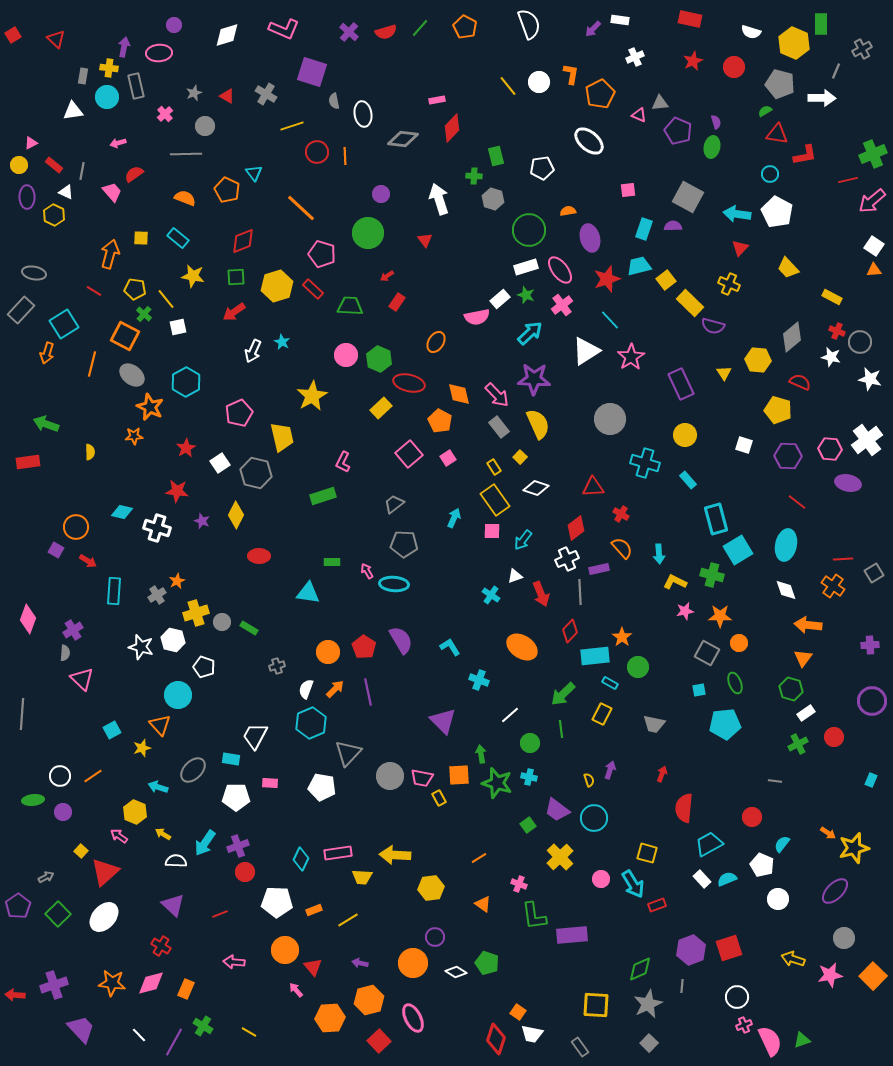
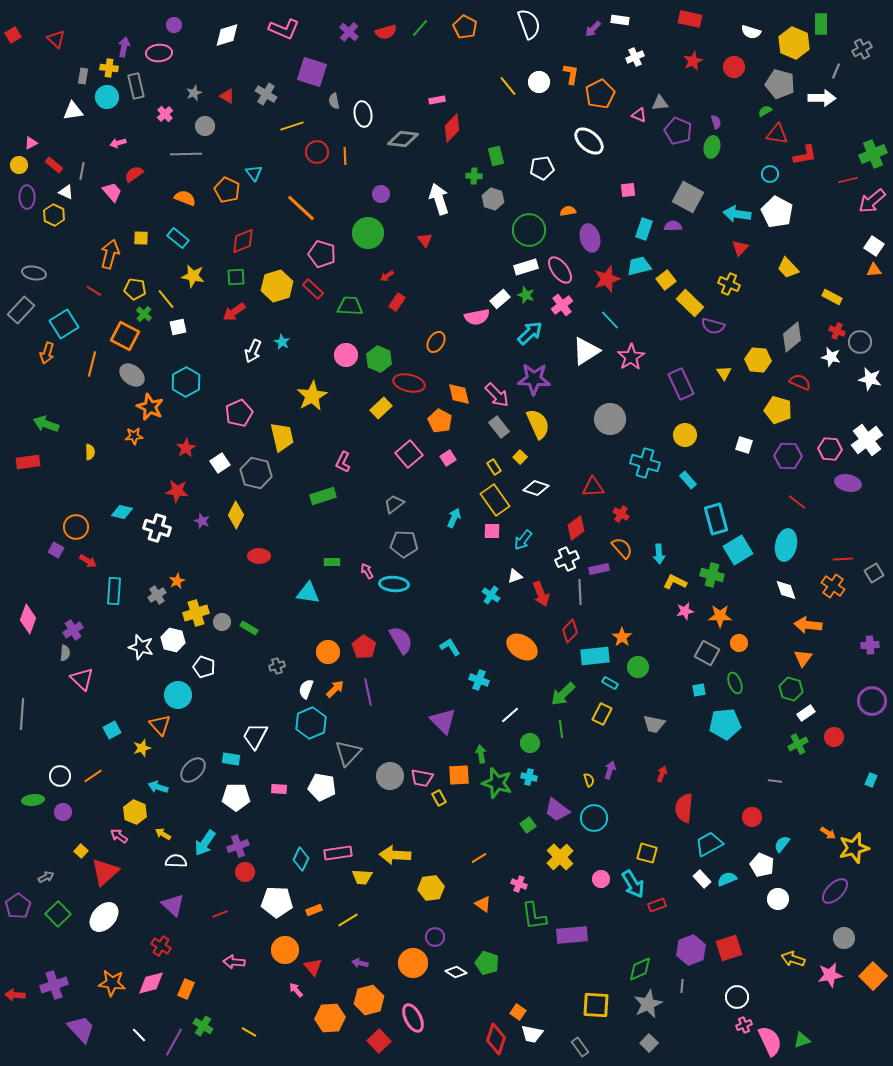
pink rectangle at (270, 783): moved 9 px right, 6 px down
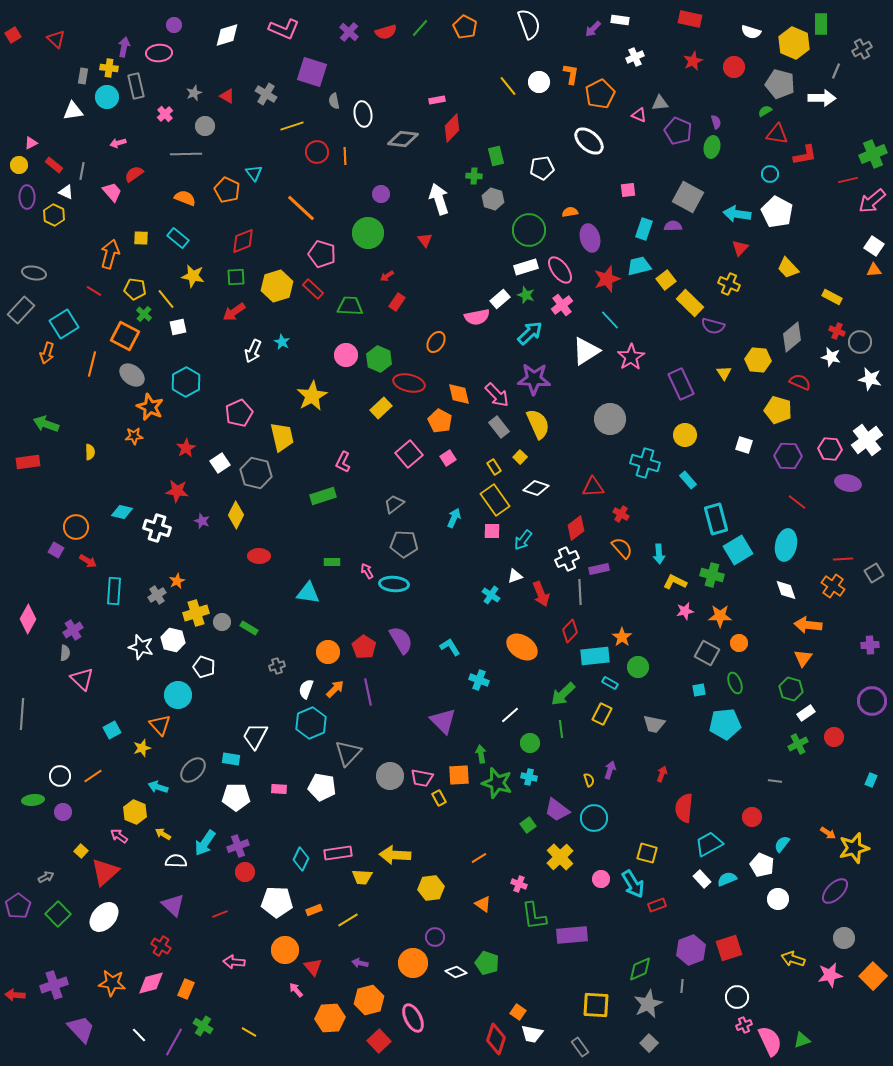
orange semicircle at (568, 211): moved 2 px right, 1 px down
pink diamond at (28, 619): rotated 8 degrees clockwise
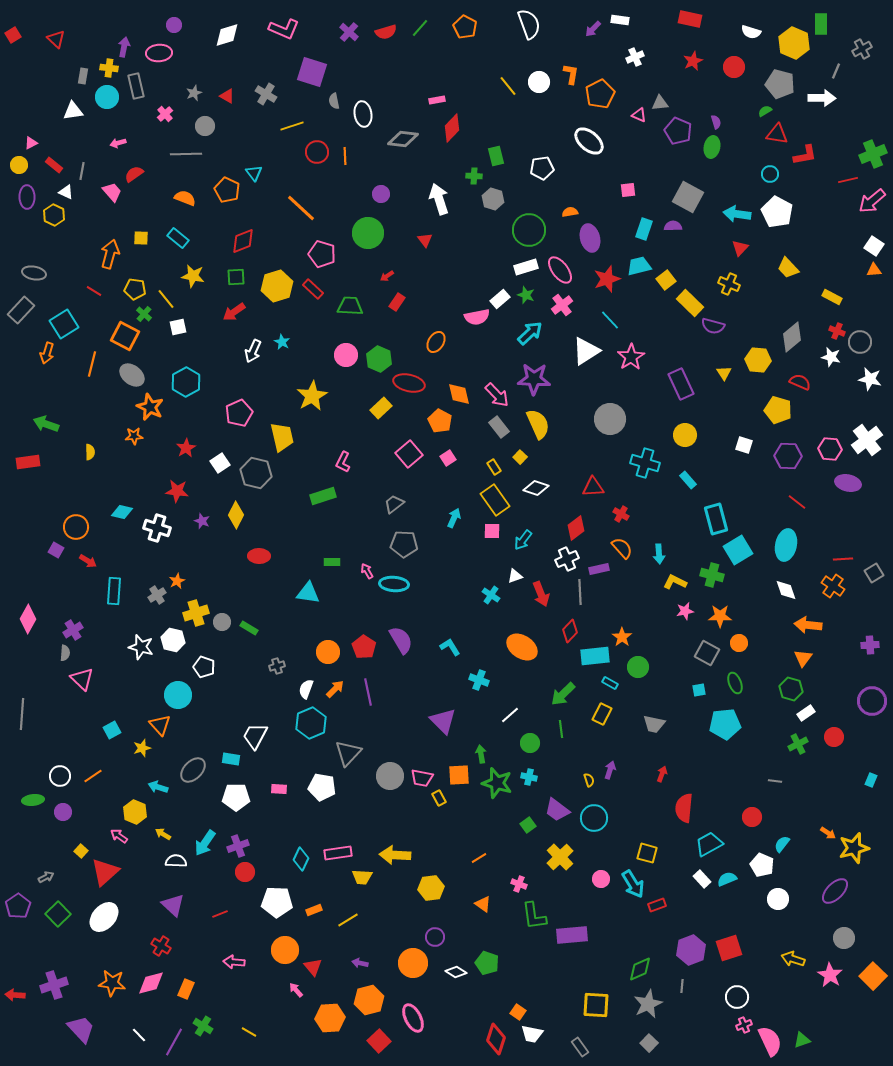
pink star at (830, 975): rotated 30 degrees counterclockwise
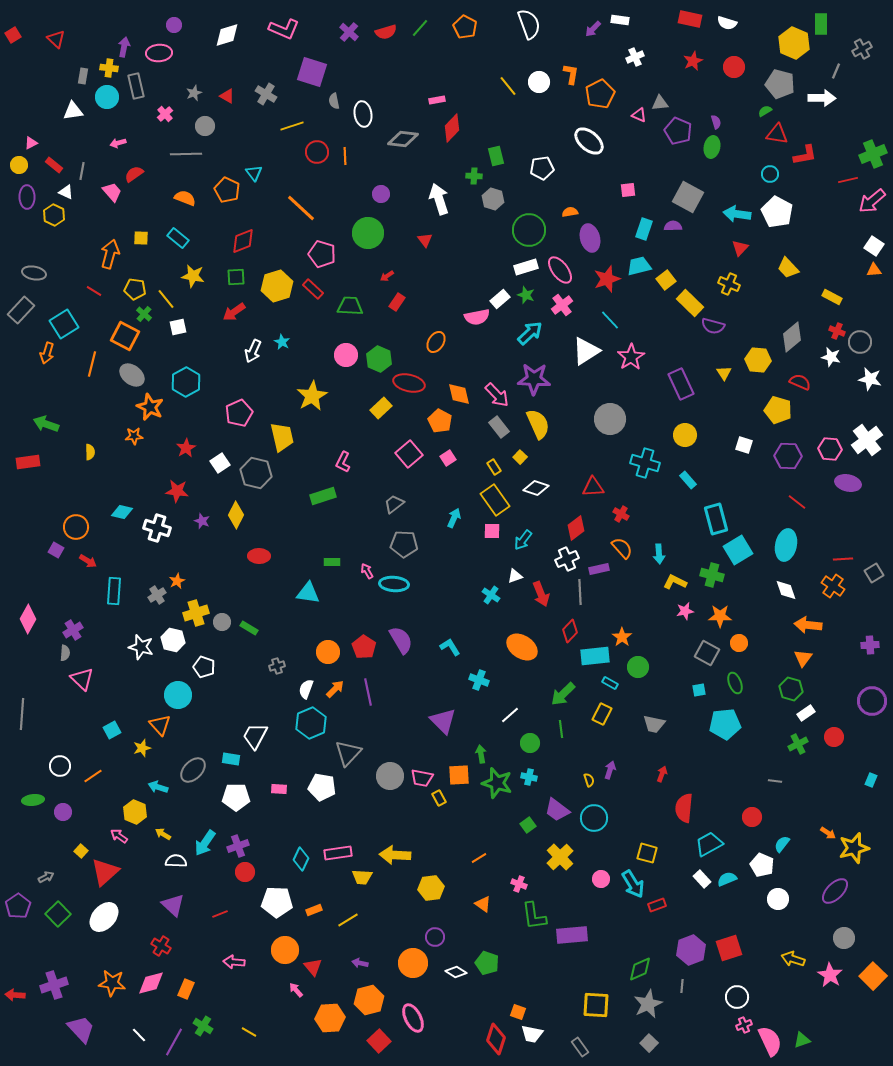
white semicircle at (751, 32): moved 24 px left, 9 px up
white circle at (60, 776): moved 10 px up
orange square at (518, 1012): rotated 14 degrees counterclockwise
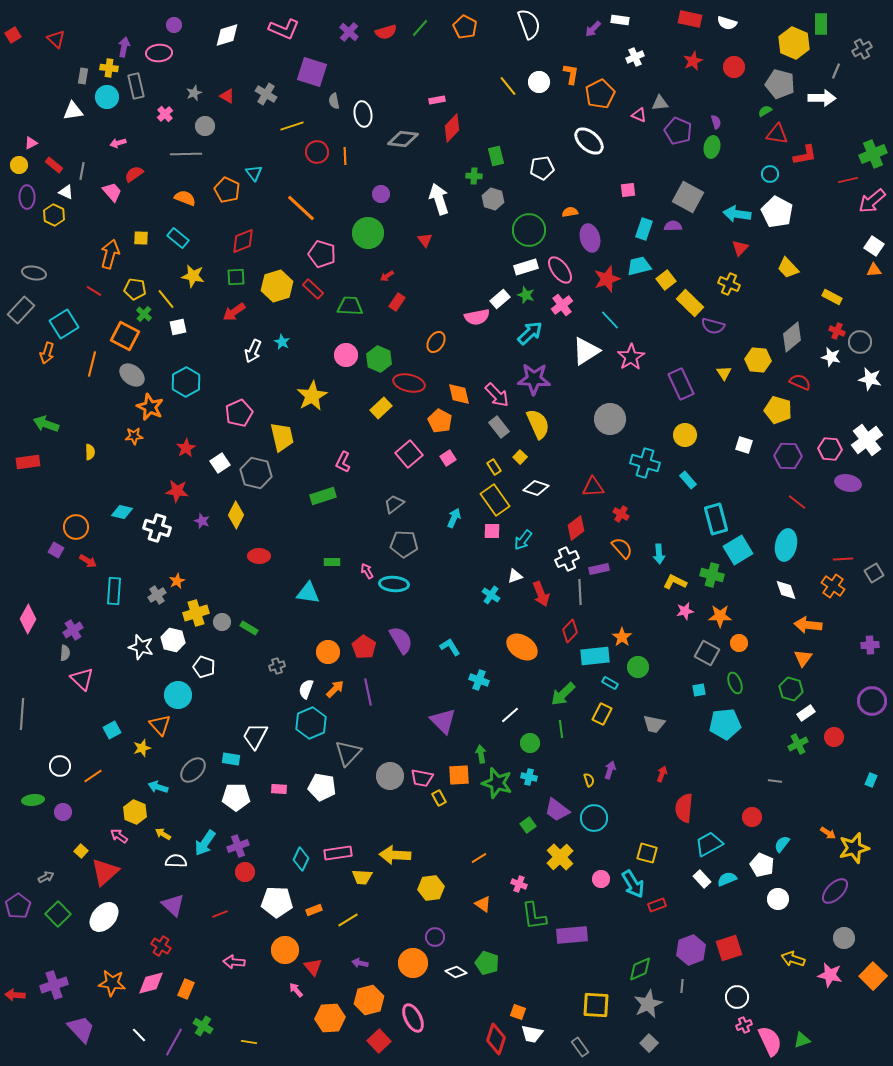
pink star at (830, 975): rotated 20 degrees counterclockwise
yellow line at (249, 1032): moved 10 px down; rotated 21 degrees counterclockwise
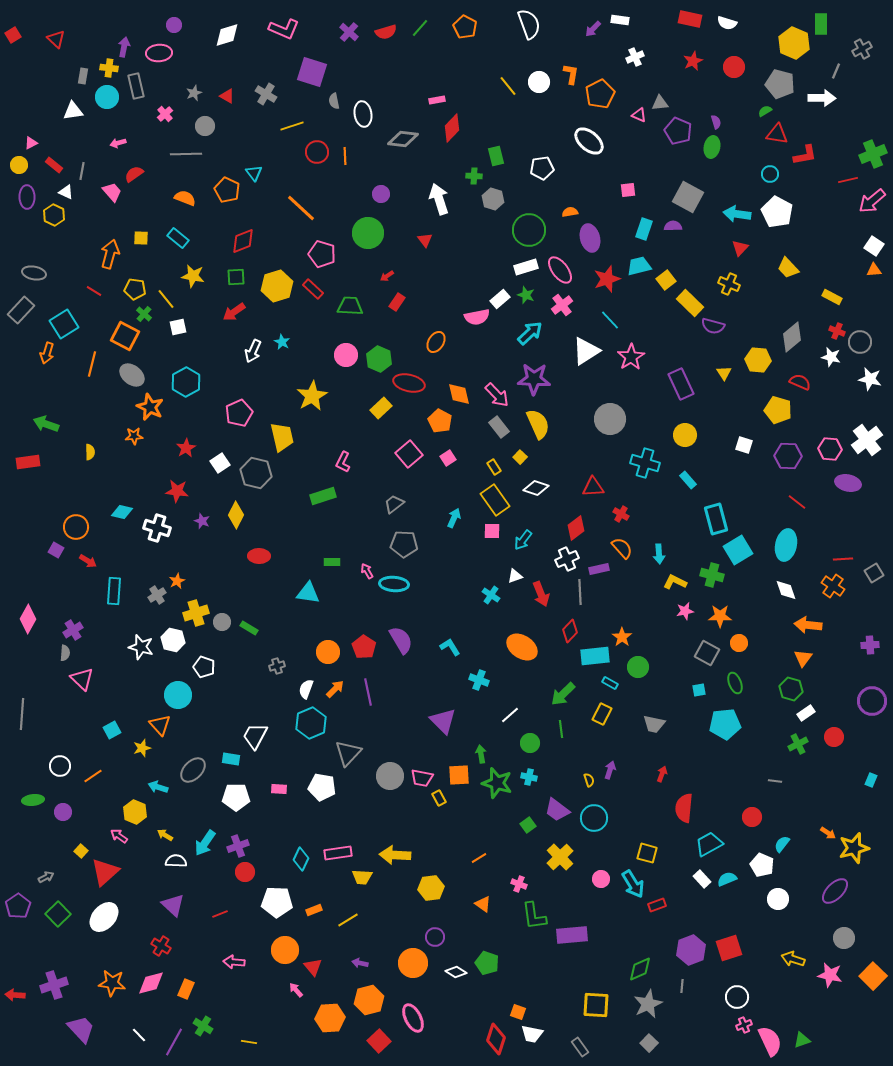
yellow arrow at (163, 834): moved 2 px right, 1 px down
